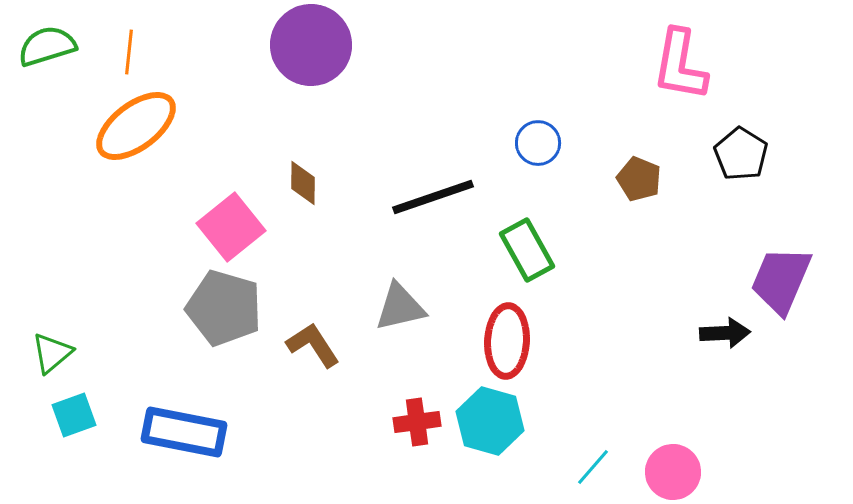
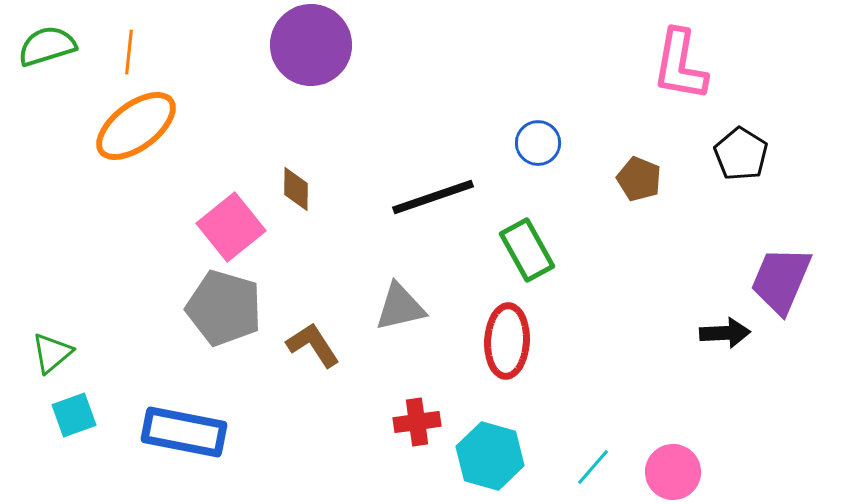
brown diamond: moved 7 px left, 6 px down
cyan hexagon: moved 35 px down
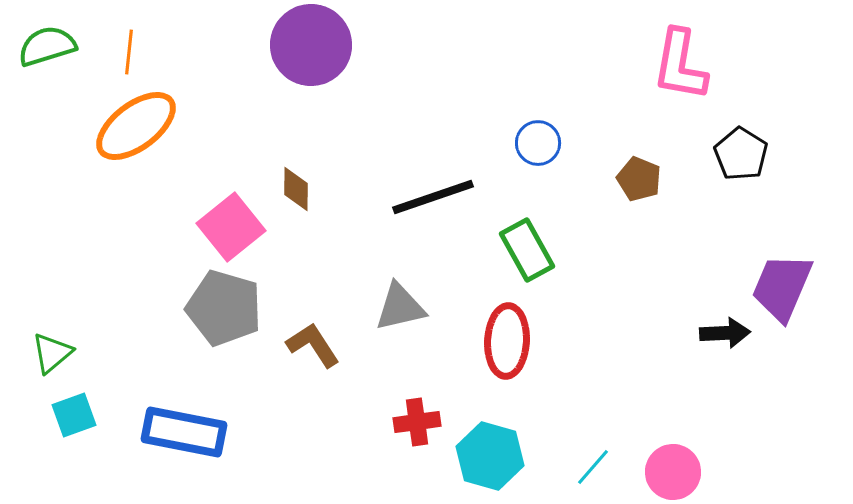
purple trapezoid: moved 1 px right, 7 px down
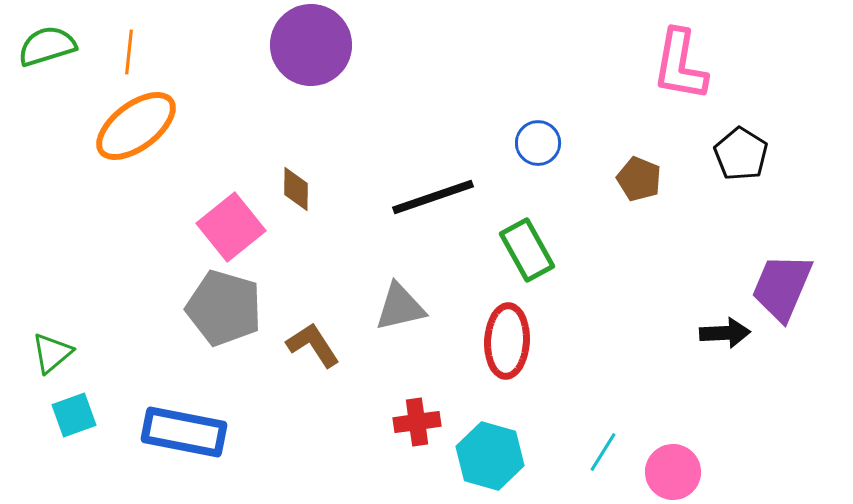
cyan line: moved 10 px right, 15 px up; rotated 9 degrees counterclockwise
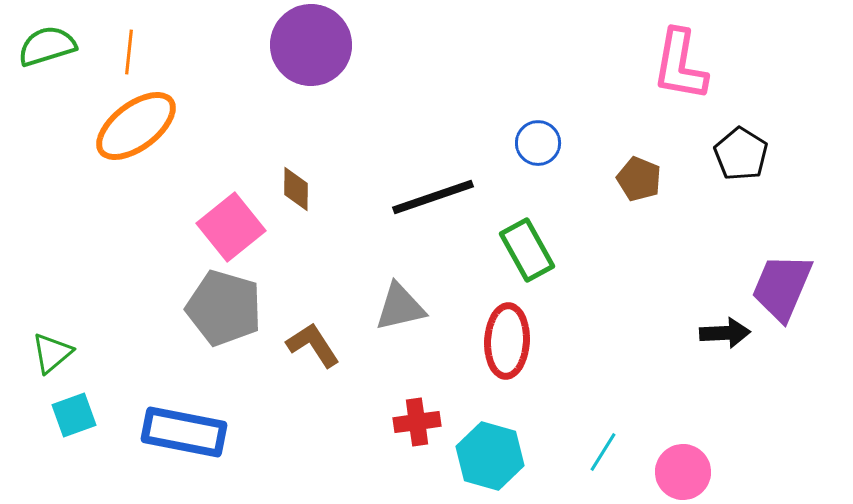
pink circle: moved 10 px right
